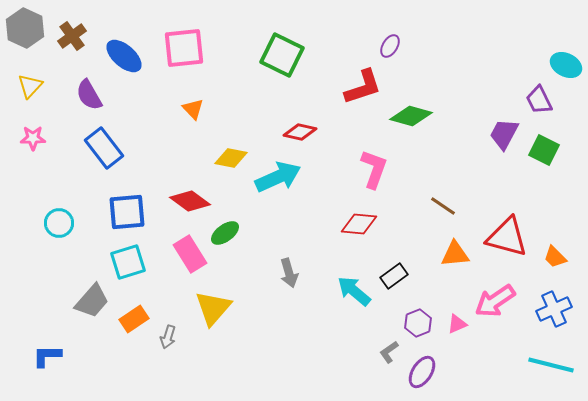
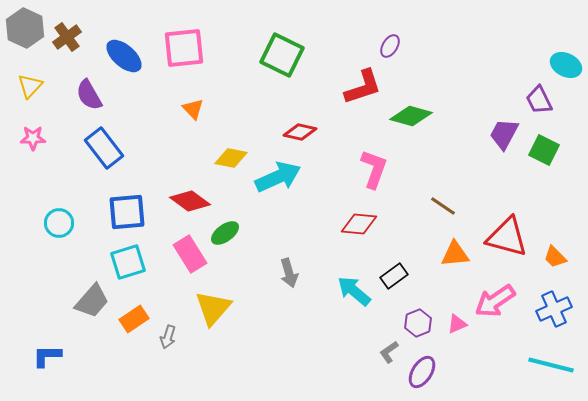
brown cross at (72, 36): moved 5 px left, 1 px down
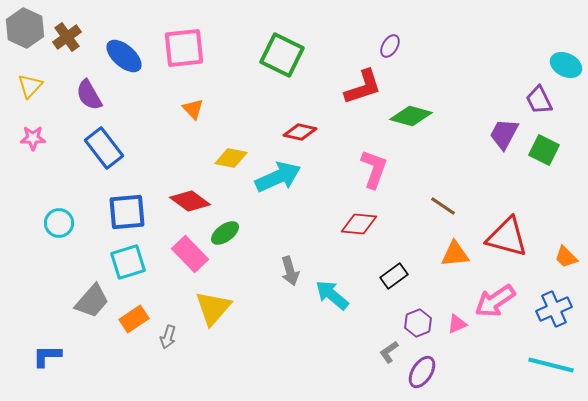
pink rectangle at (190, 254): rotated 12 degrees counterclockwise
orange trapezoid at (555, 257): moved 11 px right
gray arrow at (289, 273): moved 1 px right, 2 px up
cyan arrow at (354, 291): moved 22 px left, 4 px down
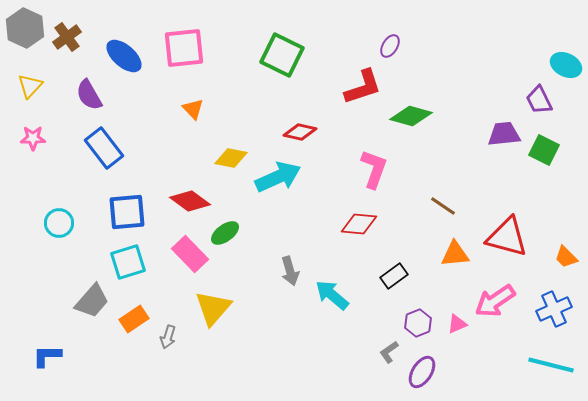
purple trapezoid at (504, 134): rotated 56 degrees clockwise
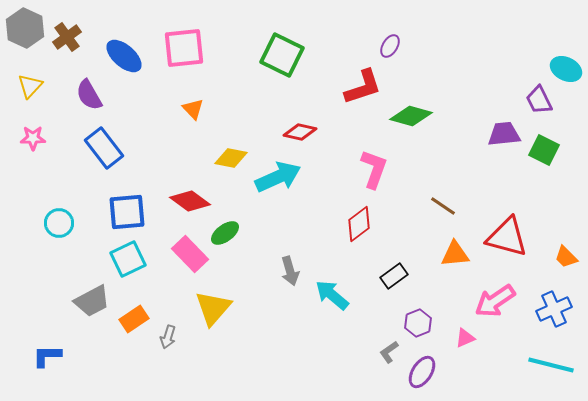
cyan ellipse at (566, 65): moved 4 px down
red diamond at (359, 224): rotated 42 degrees counterclockwise
cyan square at (128, 262): moved 3 px up; rotated 9 degrees counterclockwise
gray trapezoid at (92, 301): rotated 21 degrees clockwise
pink triangle at (457, 324): moved 8 px right, 14 px down
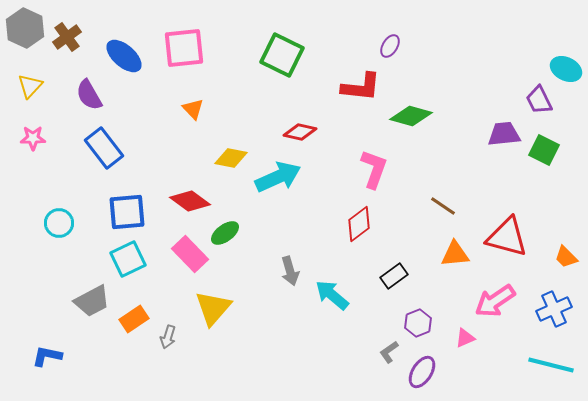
red L-shape at (363, 87): moved 2 px left; rotated 24 degrees clockwise
blue L-shape at (47, 356): rotated 12 degrees clockwise
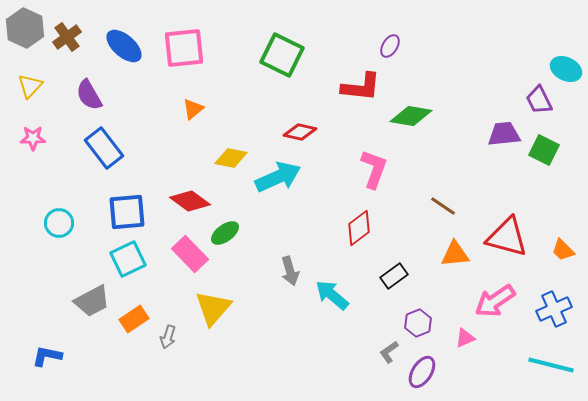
blue ellipse at (124, 56): moved 10 px up
orange triangle at (193, 109): rotated 35 degrees clockwise
green diamond at (411, 116): rotated 6 degrees counterclockwise
red diamond at (359, 224): moved 4 px down
orange trapezoid at (566, 257): moved 3 px left, 7 px up
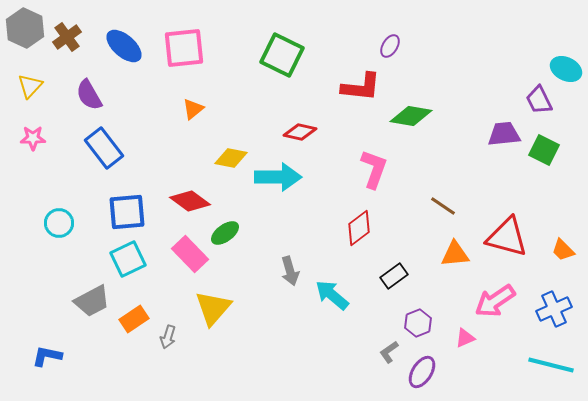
cyan arrow at (278, 177): rotated 24 degrees clockwise
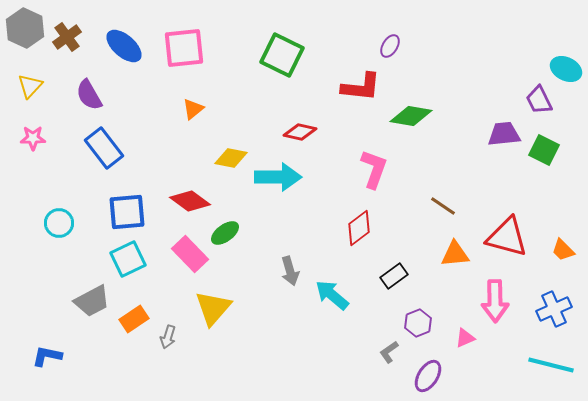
pink arrow at (495, 301): rotated 57 degrees counterclockwise
purple ellipse at (422, 372): moved 6 px right, 4 px down
